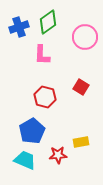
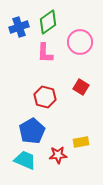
pink circle: moved 5 px left, 5 px down
pink L-shape: moved 3 px right, 2 px up
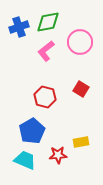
green diamond: rotated 25 degrees clockwise
pink L-shape: moved 1 px right, 2 px up; rotated 50 degrees clockwise
red square: moved 2 px down
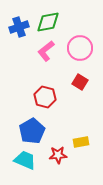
pink circle: moved 6 px down
red square: moved 1 px left, 7 px up
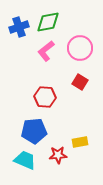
red hexagon: rotated 10 degrees counterclockwise
blue pentagon: moved 2 px right; rotated 25 degrees clockwise
yellow rectangle: moved 1 px left
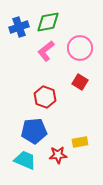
red hexagon: rotated 15 degrees clockwise
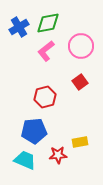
green diamond: moved 1 px down
blue cross: rotated 12 degrees counterclockwise
pink circle: moved 1 px right, 2 px up
red square: rotated 21 degrees clockwise
red hexagon: rotated 25 degrees clockwise
